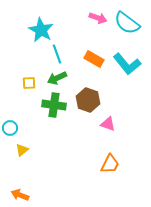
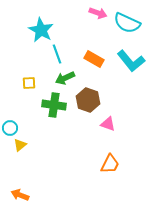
pink arrow: moved 5 px up
cyan semicircle: rotated 12 degrees counterclockwise
cyan L-shape: moved 4 px right, 3 px up
green arrow: moved 8 px right
yellow triangle: moved 2 px left, 5 px up
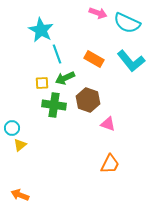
yellow square: moved 13 px right
cyan circle: moved 2 px right
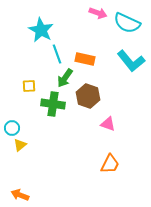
orange rectangle: moved 9 px left; rotated 18 degrees counterclockwise
green arrow: rotated 30 degrees counterclockwise
yellow square: moved 13 px left, 3 px down
brown hexagon: moved 4 px up
green cross: moved 1 px left, 1 px up
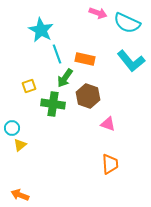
yellow square: rotated 16 degrees counterclockwise
orange trapezoid: rotated 30 degrees counterclockwise
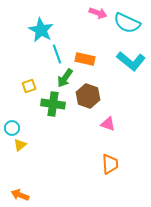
cyan L-shape: rotated 12 degrees counterclockwise
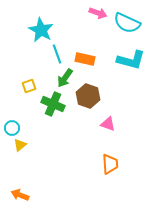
cyan L-shape: moved 1 px up; rotated 24 degrees counterclockwise
green cross: rotated 15 degrees clockwise
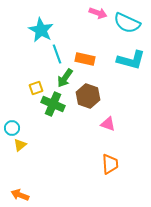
yellow square: moved 7 px right, 2 px down
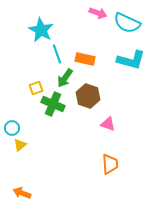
orange arrow: moved 2 px right, 2 px up
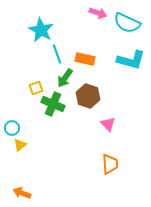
pink triangle: rotated 28 degrees clockwise
